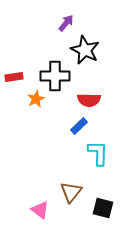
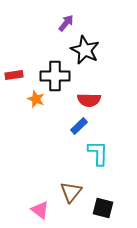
red rectangle: moved 2 px up
orange star: rotated 24 degrees counterclockwise
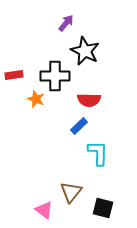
black star: moved 1 px down
pink triangle: moved 4 px right
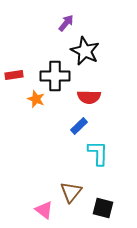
red semicircle: moved 3 px up
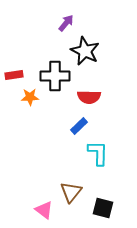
orange star: moved 6 px left, 2 px up; rotated 24 degrees counterclockwise
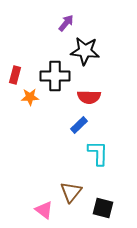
black star: rotated 20 degrees counterclockwise
red rectangle: moved 1 px right; rotated 66 degrees counterclockwise
blue rectangle: moved 1 px up
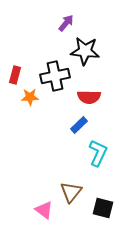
black cross: rotated 12 degrees counterclockwise
cyan L-shape: rotated 24 degrees clockwise
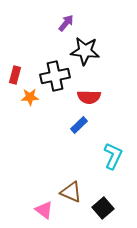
cyan L-shape: moved 15 px right, 3 px down
brown triangle: rotated 45 degrees counterclockwise
black square: rotated 35 degrees clockwise
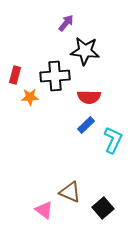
black cross: rotated 8 degrees clockwise
blue rectangle: moved 7 px right
cyan L-shape: moved 16 px up
brown triangle: moved 1 px left
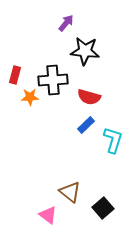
black cross: moved 2 px left, 4 px down
red semicircle: rotated 15 degrees clockwise
cyan L-shape: rotated 8 degrees counterclockwise
brown triangle: rotated 15 degrees clockwise
pink triangle: moved 4 px right, 5 px down
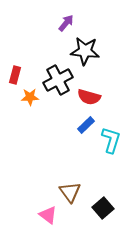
black cross: moved 5 px right; rotated 24 degrees counterclockwise
cyan L-shape: moved 2 px left
brown triangle: rotated 15 degrees clockwise
